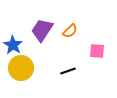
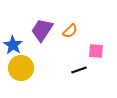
pink square: moved 1 px left
black line: moved 11 px right, 1 px up
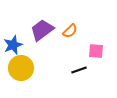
purple trapezoid: rotated 20 degrees clockwise
blue star: rotated 18 degrees clockwise
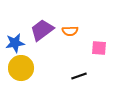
orange semicircle: rotated 42 degrees clockwise
blue star: moved 2 px right, 2 px up; rotated 12 degrees clockwise
pink square: moved 3 px right, 3 px up
black line: moved 6 px down
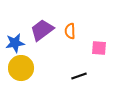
orange semicircle: rotated 91 degrees clockwise
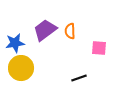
purple trapezoid: moved 3 px right
black line: moved 2 px down
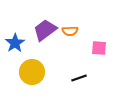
orange semicircle: rotated 91 degrees counterclockwise
blue star: rotated 24 degrees counterclockwise
yellow circle: moved 11 px right, 4 px down
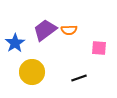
orange semicircle: moved 1 px left, 1 px up
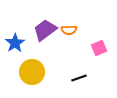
pink square: rotated 28 degrees counterclockwise
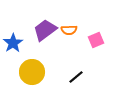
blue star: moved 2 px left
pink square: moved 3 px left, 8 px up
black line: moved 3 px left, 1 px up; rotated 21 degrees counterclockwise
